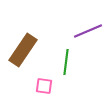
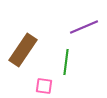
purple line: moved 4 px left, 4 px up
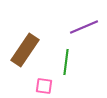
brown rectangle: moved 2 px right
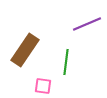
purple line: moved 3 px right, 3 px up
pink square: moved 1 px left
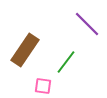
purple line: rotated 68 degrees clockwise
green line: rotated 30 degrees clockwise
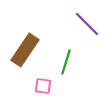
green line: rotated 20 degrees counterclockwise
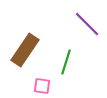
pink square: moved 1 px left
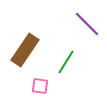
green line: rotated 15 degrees clockwise
pink square: moved 2 px left
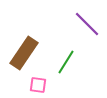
brown rectangle: moved 1 px left, 3 px down
pink square: moved 2 px left, 1 px up
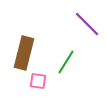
brown rectangle: rotated 20 degrees counterclockwise
pink square: moved 4 px up
